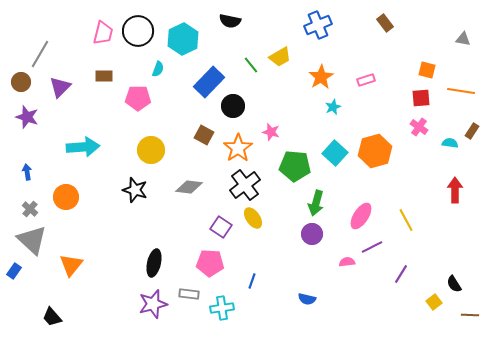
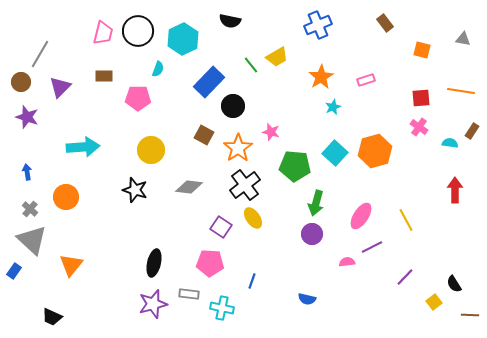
yellow trapezoid at (280, 57): moved 3 px left
orange square at (427, 70): moved 5 px left, 20 px up
purple line at (401, 274): moved 4 px right, 3 px down; rotated 12 degrees clockwise
cyan cross at (222, 308): rotated 20 degrees clockwise
black trapezoid at (52, 317): rotated 25 degrees counterclockwise
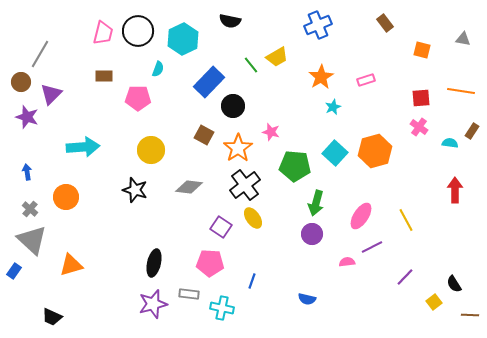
purple triangle at (60, 87): moved 9 px left, 7 px down
orange triangle at (71, 265): rotated 35 degrees clockwise
